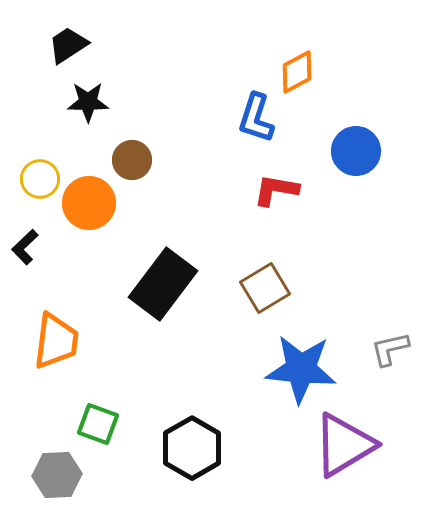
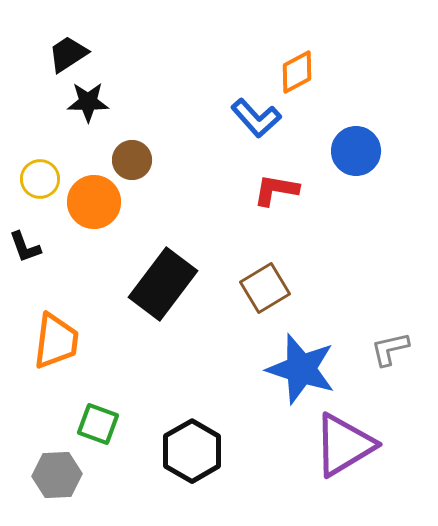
black trapezoid: moved 9 px down
blue L-shape: rotated 60 degrees counterclockwise
orange circle: moved 5 px right, 1 px up
black L-shape: rotated 66 degrees counterclockwise
blue star: rotated 12 degrees clockwise
black hexagon: moved 3 px down
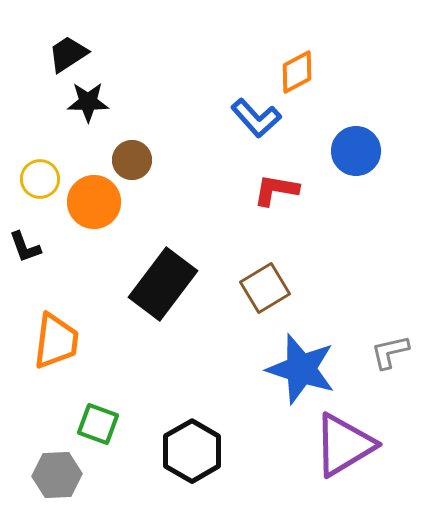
gray L-shape: moved 3 px down
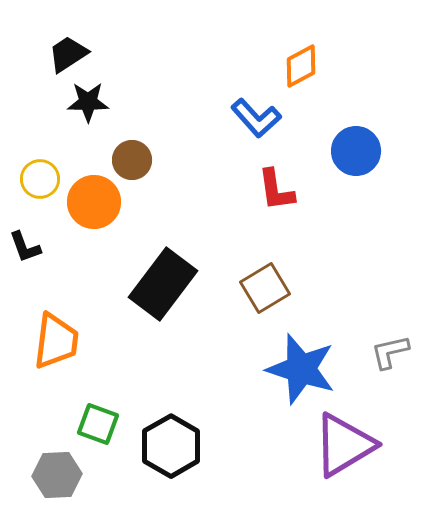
orange diamond: moved 4 px right, 6 px up
red L-shape: rotated 108 degrees counterclockwise
black hexagon: moved 21 px left, 5 px up
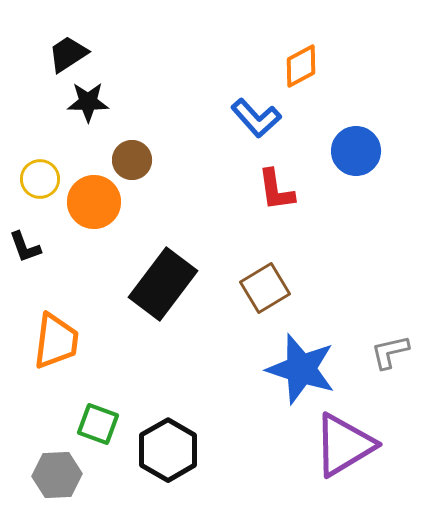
black hexagon: moved 3 px left, 4 px down
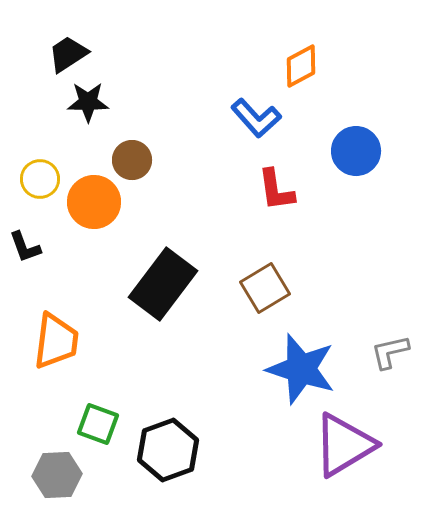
black hexagon: rotated 10 degrees clockwise
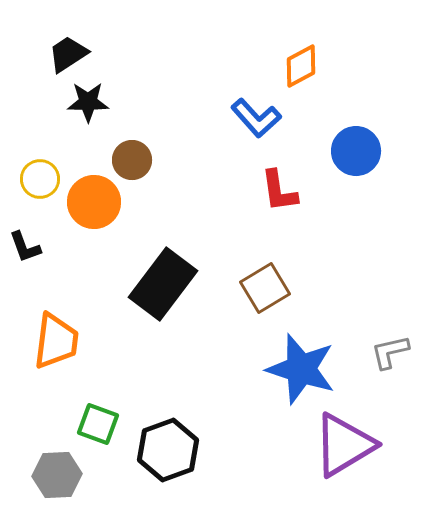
red L-shape: moved 3 px right, 1 px down
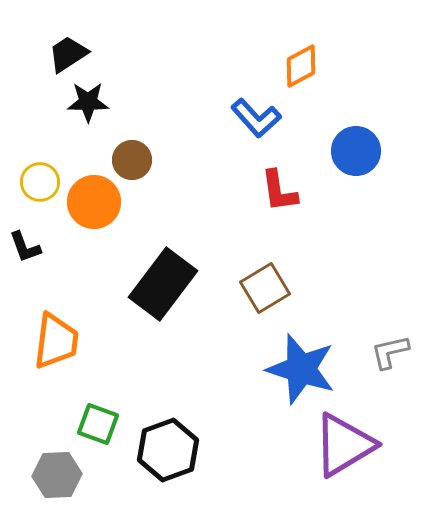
yellow circle: moved 3 px down
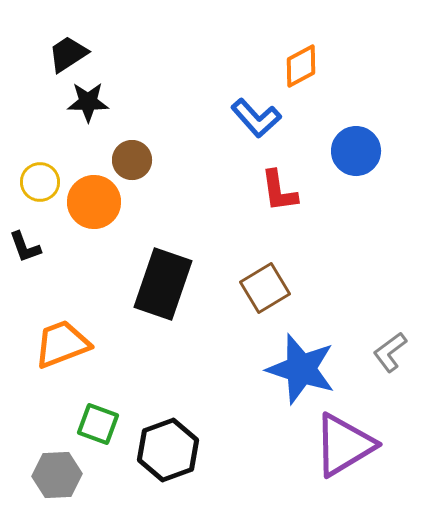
black rectangle: rotated 18 degrees counterclockwise
orange trapezoid: moved 6 px right, 3 px down; rotated 118 degrees counterclockwise
gray L-shape: rotated 24 degrees counterclockwise
